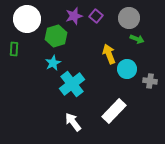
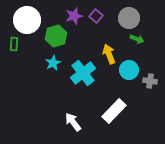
white circle: moved 1 px down
green rectangle: moved 5 px up
cyan circle: moved 2 px right, 1 px down
cyan cross: moved 11 px right, 11 px up
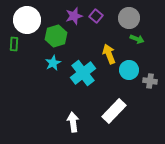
white arrow: rotated 30 degrees clockwise
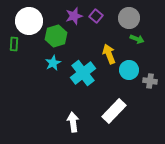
white circle: moved 2 px right, 1 px down
